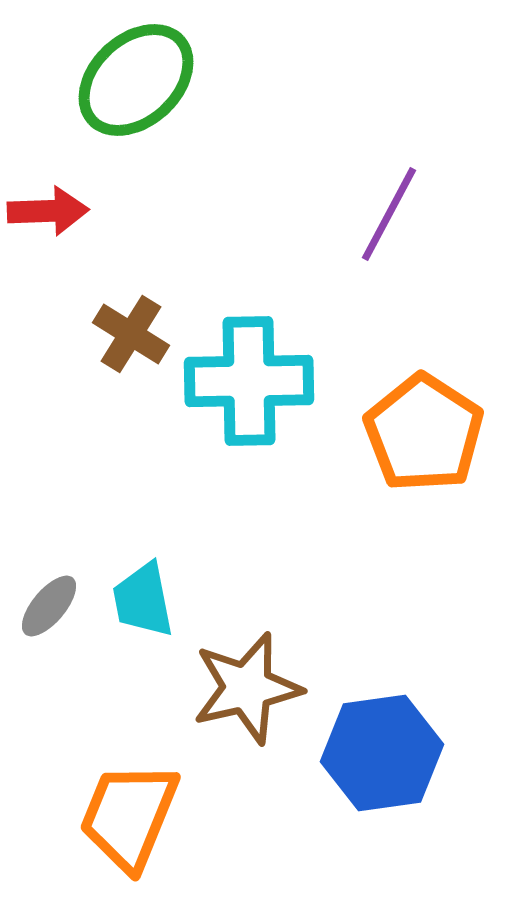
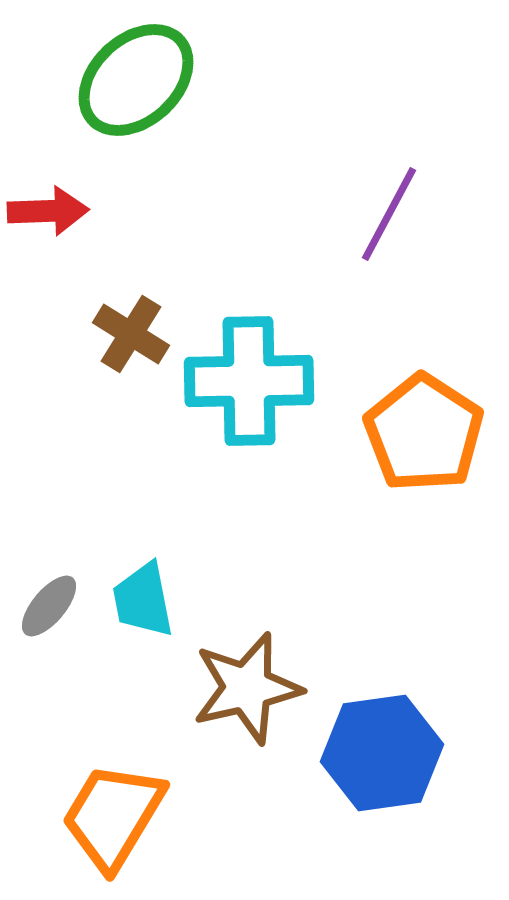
orange trapezoid: moved 16 px left; rotated 9 degrees clockwise
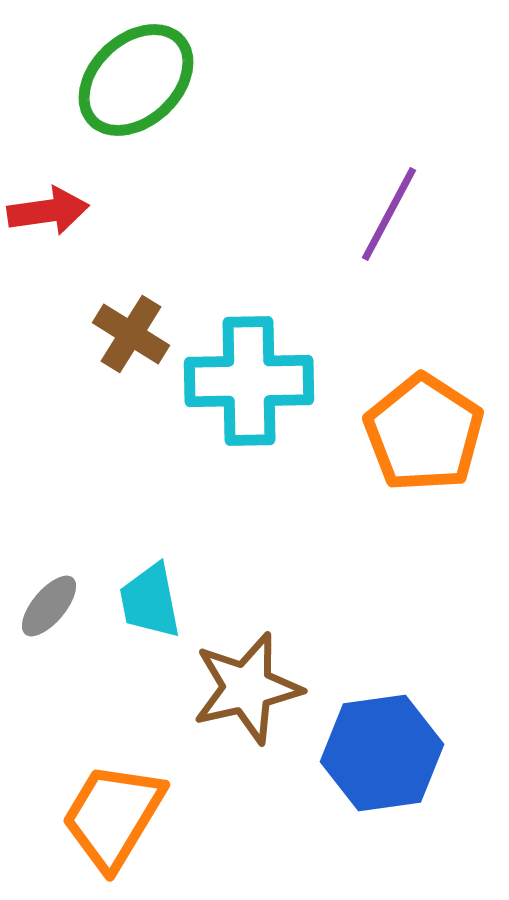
red arrow: rotated 6 degrees counterclockwise
cyan trapezoid: moved 7 px right, 1 px down
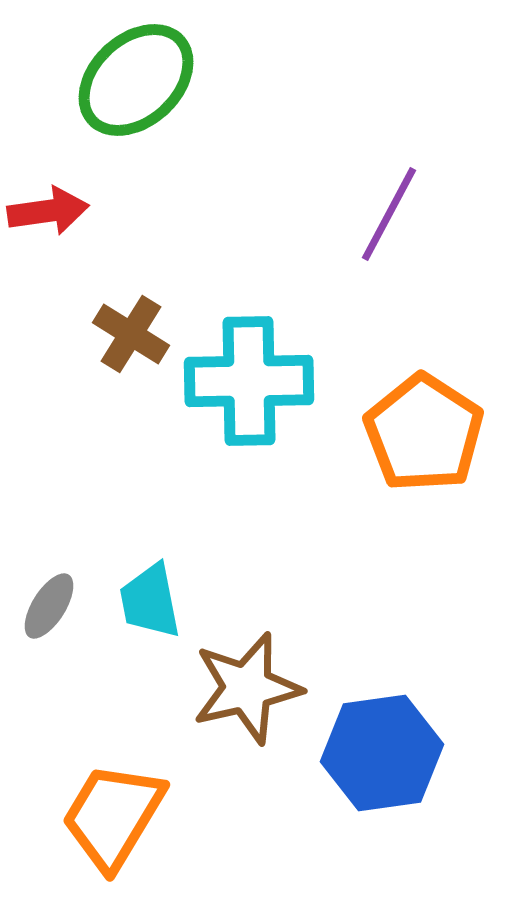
gray ellipse: rotated 8 degrees counterclockwise
